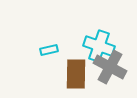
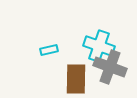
gray cross: rotated 8 degrees counterclockwise
brown rectangle: moved 5 px down
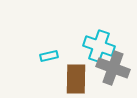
cyan rectangle: moved 6 px down
gray cross: moved 3 px right, 1 px down
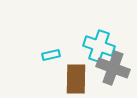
cyan rectangle: moved 2 px right, 1 px up
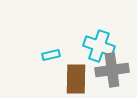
gray cross: moved 1 px left, 2 px down; rotated 28 degrees counterclockwise
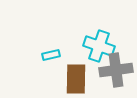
gray cross: moved 4 px right
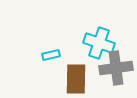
cyan cross: moved 3 px up
gray cross: moved 2 px up
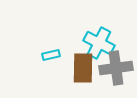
cyan cross: rotated 8 degrees clockwise
brown rectangle: moved 7 px right, 11 px up
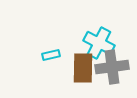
gray cross: moved 4 px left, 1 px up
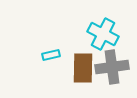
cyan cross: moved 4 px right, 9 px up
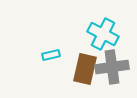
brown rectangle: moved 2 px right, 1 px down; rotated 12 degrees clockwise
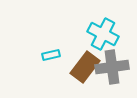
brown rectangle: moved 2 px up; rotated 24 degrees clockwise
